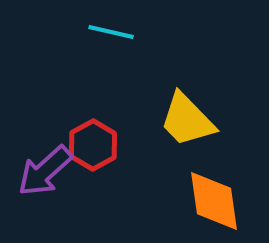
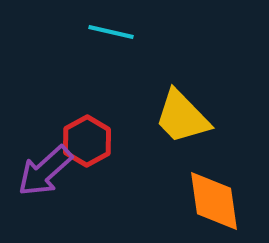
yellow trapezoid: moved 5 px left, 3 px up
red hexagon: moved 6 px left, 4 px up
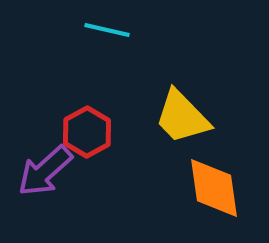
cyan line: moved 4 px left, 2 px up
red hexagon: moved 9 px up
orange diamond: moved 13 px up
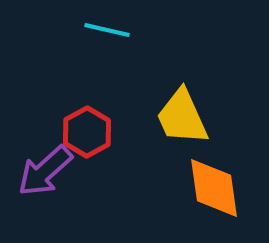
yellow trapezoid: rotated 20 degrees clockwise
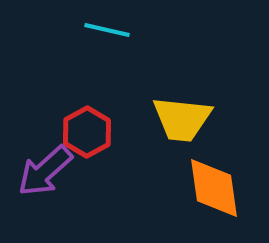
yellow trapezoid: moved 2 px down; rotated 60 degrees counterclockwise
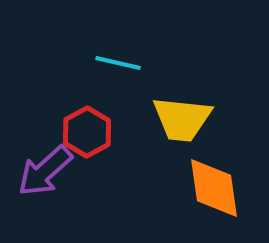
cyan line: moved 11 px right, 33 px down
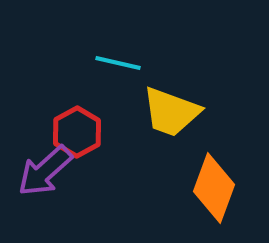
yellow trapezoid: moved 11 px left, 7 px up; rotated 14 degrees clockwise
red hexagon: moved 10 px left
orange diamond: rotated 28 degrees clockwise
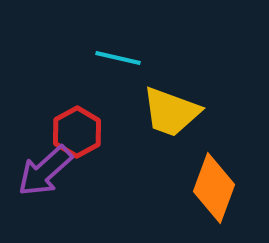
cyan line: moved 5 px up
